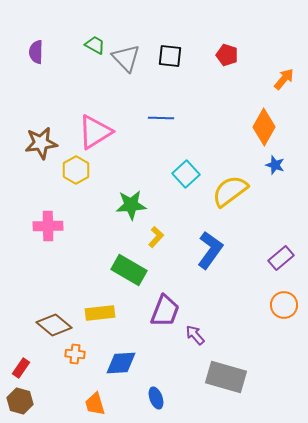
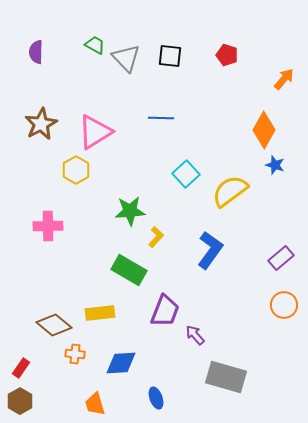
orange diamond: moved 3 px down
brown star: moved 19 px up; rotated 20 degrees counterclockwise
green star: moved 1 px left, 6 px down
brown hexagon: rotated 15 degrees clockwise
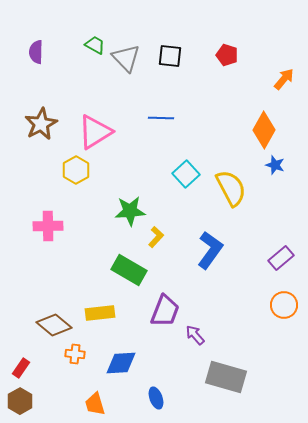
yellow semicircle: moved 1 px right, 3 px up; rotated 99 degrees clockwise
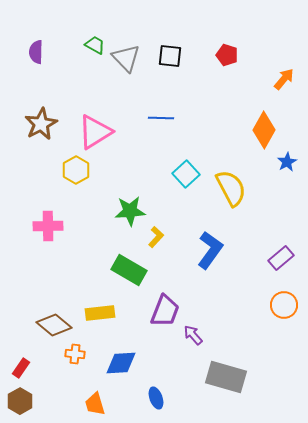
blue star: moved 12 px right, 3 px up; rotated 24 degrees clockwise
purple arrow: moved 2 px left
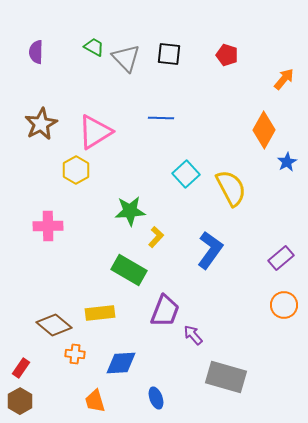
green trapezoid: moved 1 px left, 2 px down
black square: moved 1 px left, 2 px up
orange trapezoid: moved 3 px up
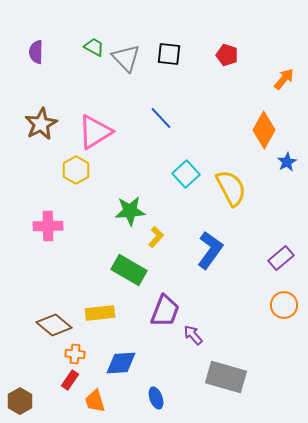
blue line: rotated 45 degrees clockwise
red rectangle: moved 49 px right, 12 px down
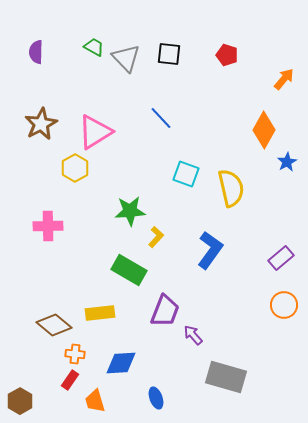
yellow hexagon: moved 1 px left, 2 px up
cyan square: rotated 28 degrees counterclockwise
yellow semicircle: rotated 15 degrees clockwise
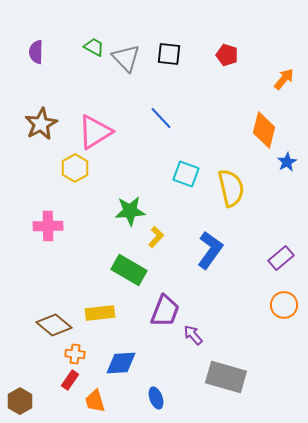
orange diamond: rotated 15 degrees counterclockwise
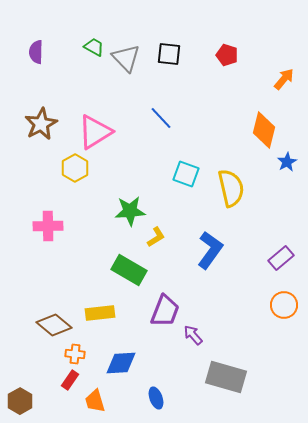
yellow L-shape: rotated 15 degrees clockwise
